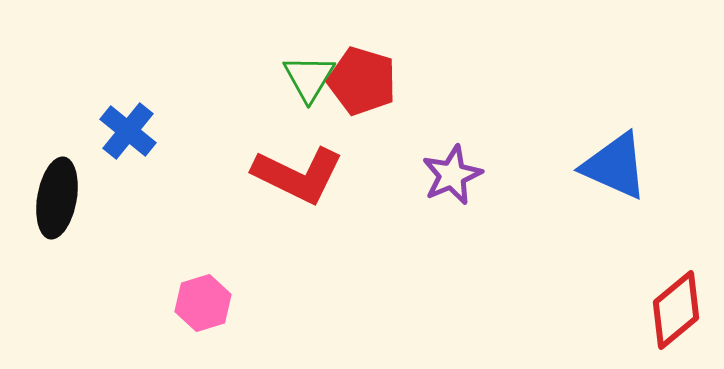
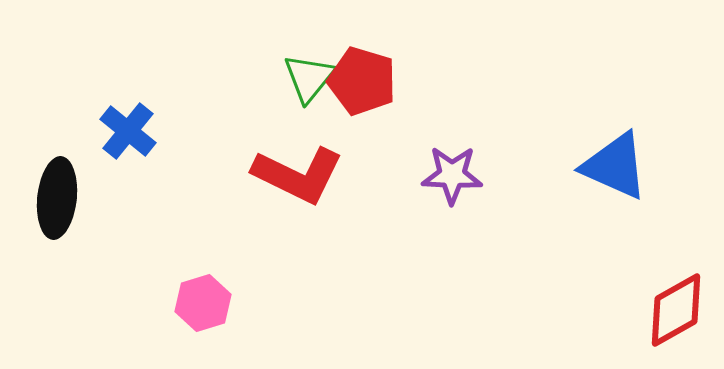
green triangle: rotated 8 degrees clockwise
purple star: rotated 26 degrees clockwise
black ellipse: rotated 4 degrees counterclockwise
red diamond: rotated 10 degrees clockwise
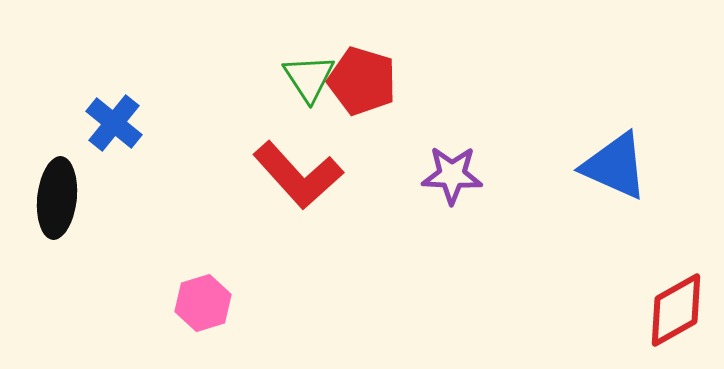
green triangle: rotated 12 degrees counterclockwise
blue cross: moved 14 px left, 8 px up
red L-shape: rotated 22 degrees clockwise
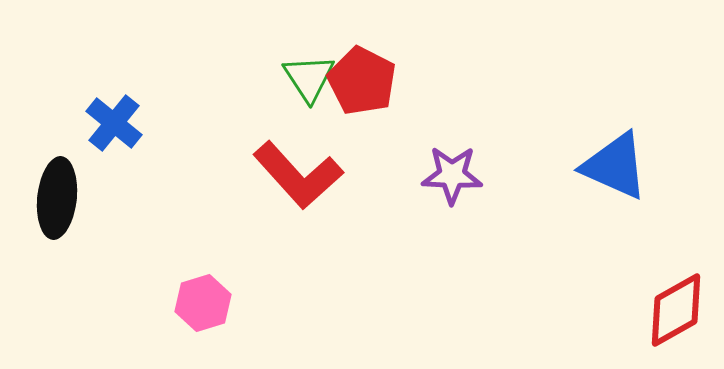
red pentagon: rotated 10 degrees clockwise
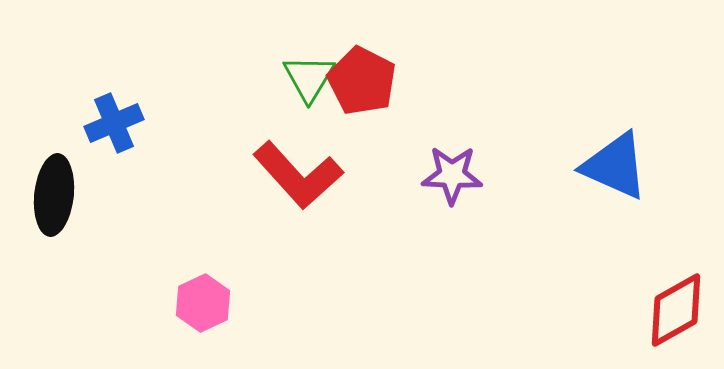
green triangle: rotated 4 degrees clockwise
blue cross: rotated 28 degrees clockwise
black ellipse: moved 3 px left, 3 px up
pink hexagon: rotated 8 degrees counterclockwise
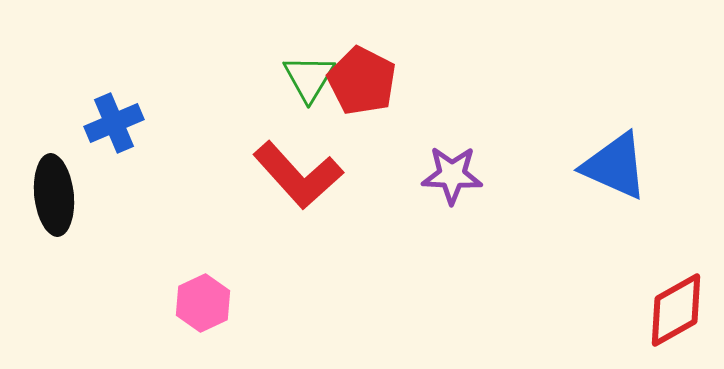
black ellipse: rotated 12 degrees counterclockwise
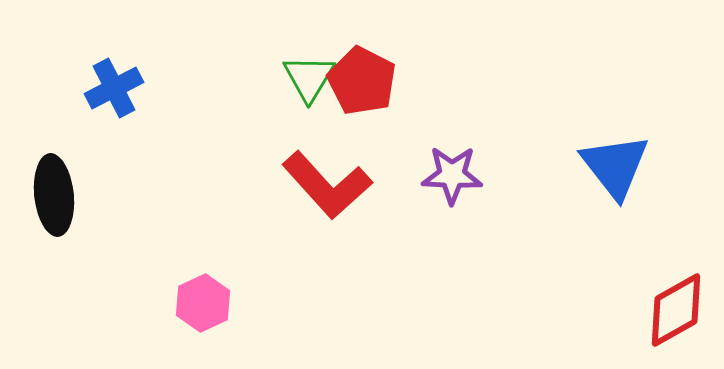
blue cross: moved 35 px up; rotated 4 degrees counterclockwise
blue triangle: rotated 28 degrees clockwise
red L-shape: moved 29 px right, 10 px down
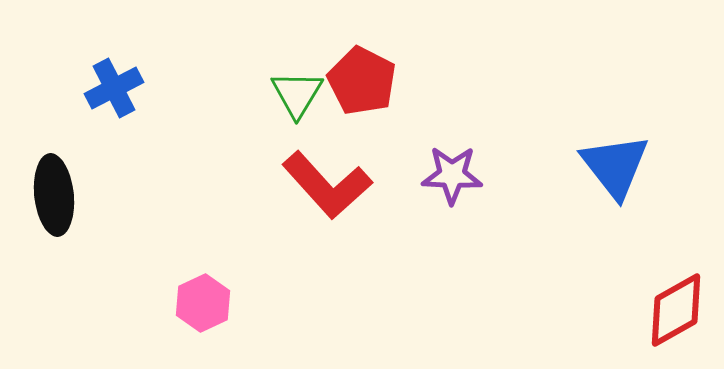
green triangle: moved 12 px left, 16 px down
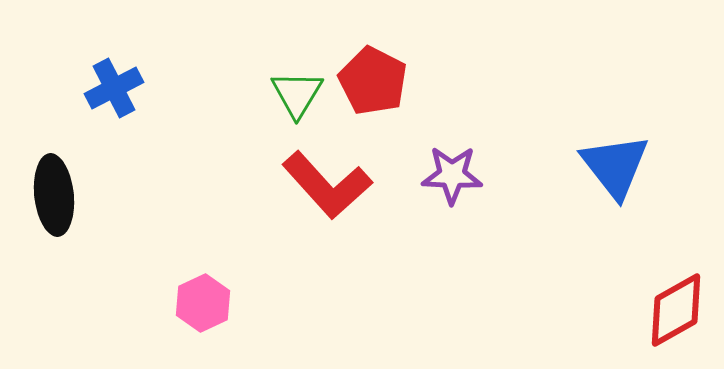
red pentagon: moved 11 px right
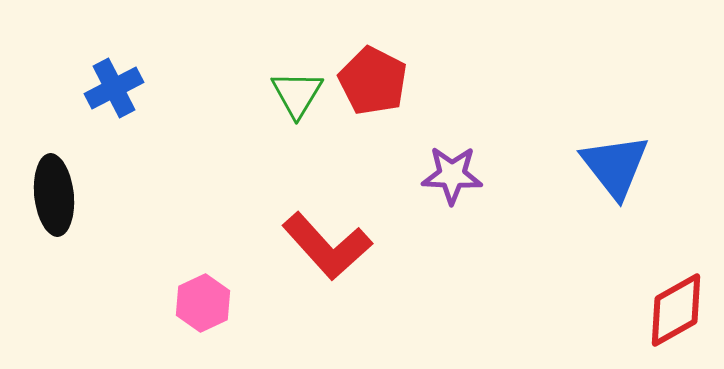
red L-shape: moved 61 px down
